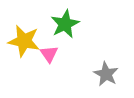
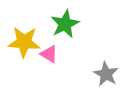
yellow star: moved 1 px down; rotated 8 degrees counterclockwise
pink triangle: rotated 24 degrees counterclockwise
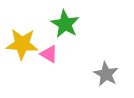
green star: rotated 16 degrees counterclockwise
yellow star: moved 2 px left, 2 px down
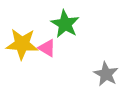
pink triangle: moved 2 px left, 6 px up
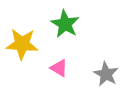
pink triangle: moved 12 px right, 20 px down
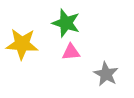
green star: moved 1 px right, 1 px up; rotated 12 degrees counterclockwise
pink triangle: moved 12 px right, 16 px up; rotated 36 degrees counterclockwise
